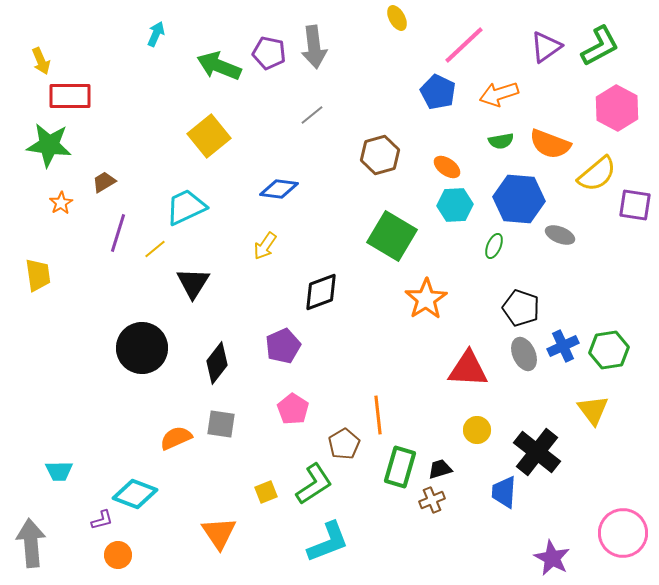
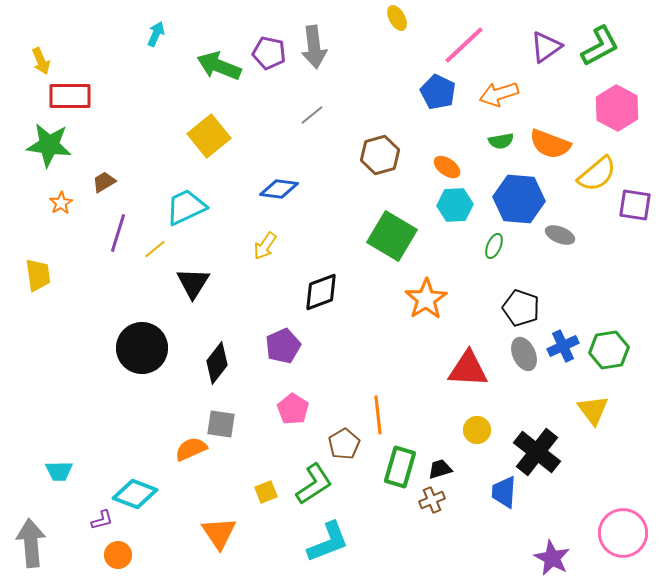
orange semicircle at (176, 438): moved 15 px right, 11 px down
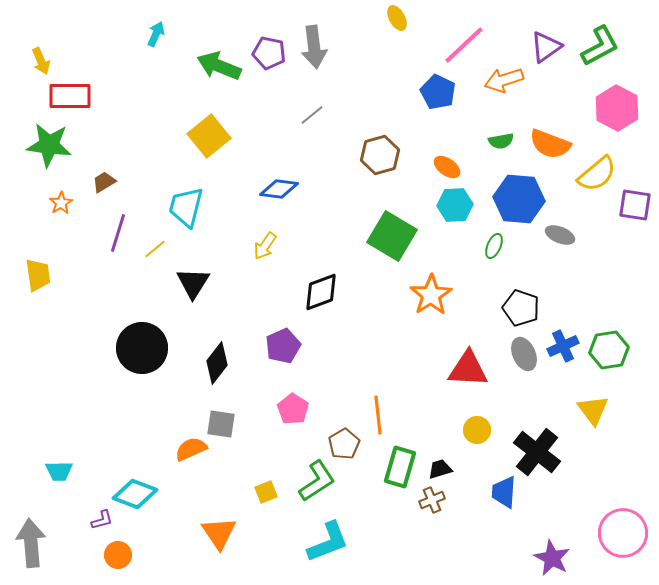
orange arrow at (499, 94): moved 5 px right, 14 px up
cyan trapezoid at (186, 207): rotated 51 degrees counterclockwise
orange star at (426, 299): moved 5 px right, 4 px up
green L-shape at (314, 484): moved 3 px right, 3 px up
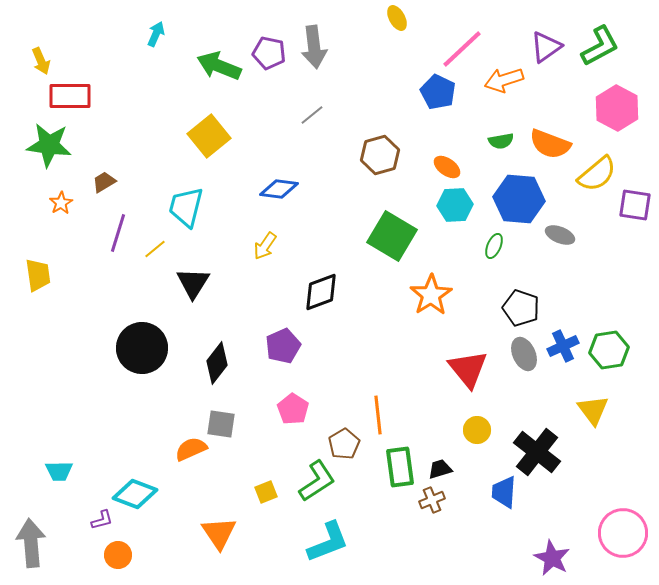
pink line at (464, 45): moved 2 px left, 4 px down
red triangle at (468, 369): rotated 48 degrees clockwise
green rectangle at (400, 467): rotated 24 degrees counterclockwise
